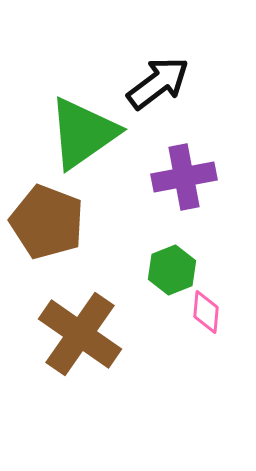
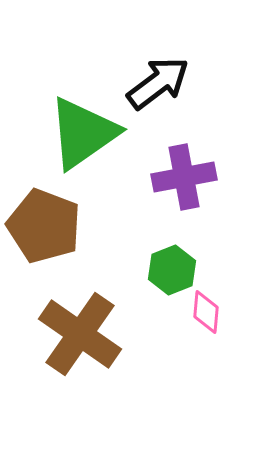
brown pentagon: moved 3 px left, 4 px down
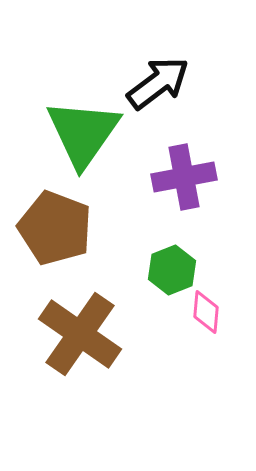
green triangle: rotated 20 degrees counterclockwise
brown pentagon: moved 11 px right, 2 px down
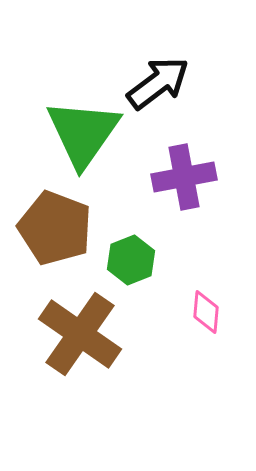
green hexagon: moved 41 px left, 10 px up
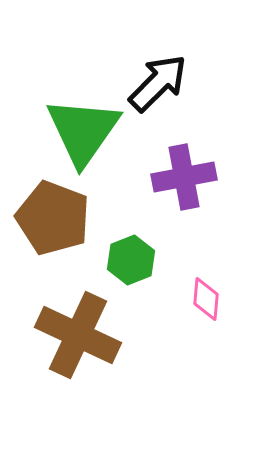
black arrow: rotated 8 degrees counterclockwise
green triangle: moved 2 px up
brown pentagon: moved 2 px left, 10 px up
pink diamond: moved 13 px up
brown cross: moved 2 px left, 1 px down; rotated 10 degrees counterclockwise
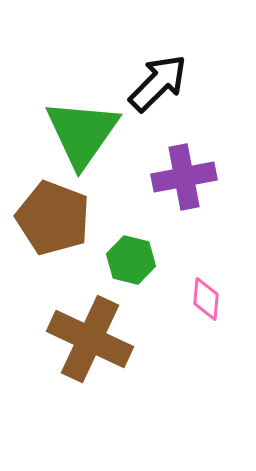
green triangle: moved 1 px left, 2 px down
green hexagon: rotated 24 degrees counterclockwise
brown cross: moved 12 px right, 4 px down
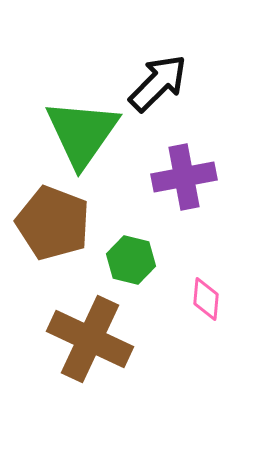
brown pentagon: moved 5 px down
